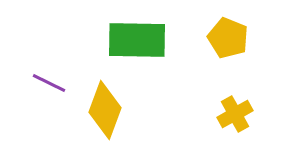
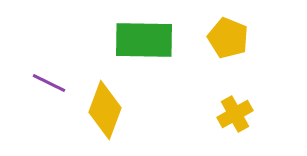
green rectangle: moved 7 px right
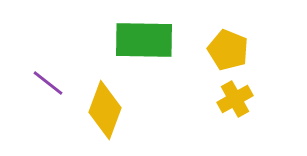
yellow pentagon: moved 12 px down
purple line: moved 1 px left; rotated 12 degrees clockwise
yellow cross: moved 15 px up
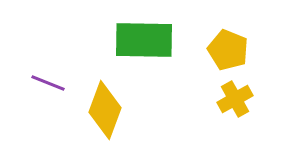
purple line: rotated 16 degrees counterclockwise
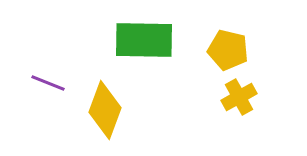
yellow pentagon: rotated 9 degrees counterclockwise
yellow cross: moved 4 px right, 2 px up
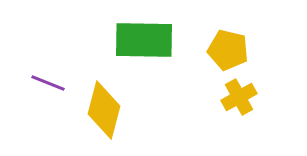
yellow diamond: moved 1 px left; rotated 6 degrees counterclockwise
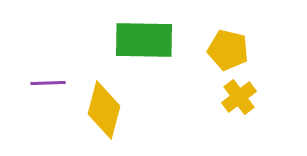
purple line: rotated 24 degrees counterclockwise
yellow cross: rotated 8 degrees counterclockwise
